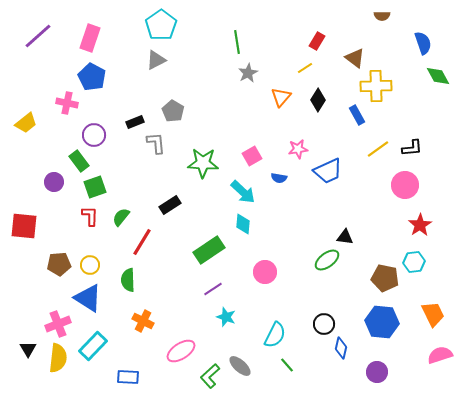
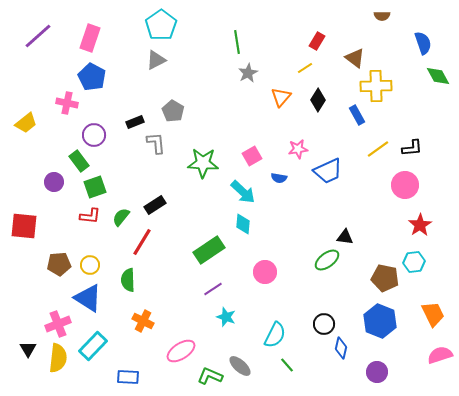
black rectangle at (170, 205): moved 15 px left
red L-shape at (90, 216): rotated 95 degrees clockwise
blue hexagon at (382, 322): moved 2 px left, 1 px up; rotated 16 degrees clockwise
green L-shape at (210, 376): rotated 65 degrees clockwise
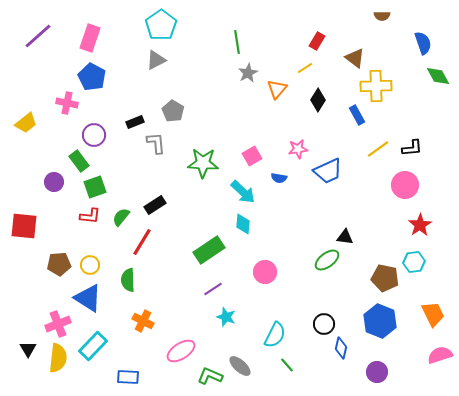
orange triangle at (281, 97): moved 4 px left, 8 px up
